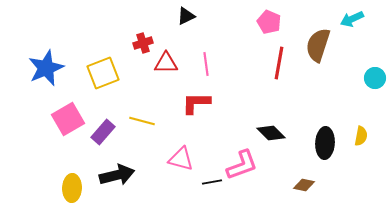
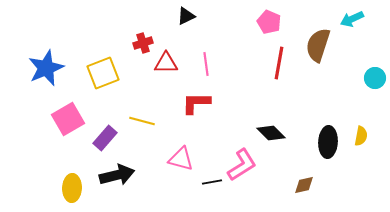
purple rectangle: moved 2 px right, 6 px down
black ellipse: moved 3 px right, 1 px up
pink L-shape: rotated 12 degrees counterclockwise
brown diamond: rotated 25 degrees counterclockwise
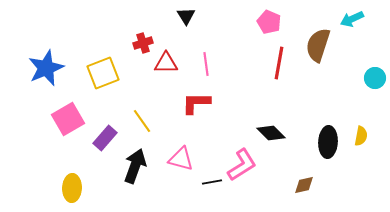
black triangle: rotated 36 degrees counterclockwise
yellow line: rotated 40 degrees clockwise
black arrow: moved 18 px right, 9 px up; rotated 56 degrees counterclockwise
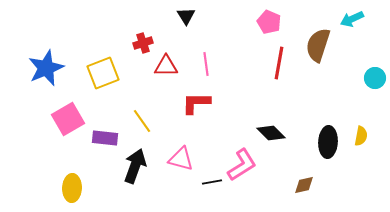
red triangle: moved 3 px down
purple rectangle: rotated 55 degrees clockwise
